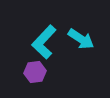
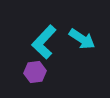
cyan arrow: moved 1 px right
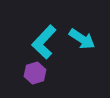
purple hexagon: moved 1 px down; rotated 10 degrees counterclockwise
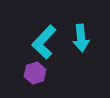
cyan arrow: moved 1 px left, 1 px up; rotated 52 degrees clockwise
